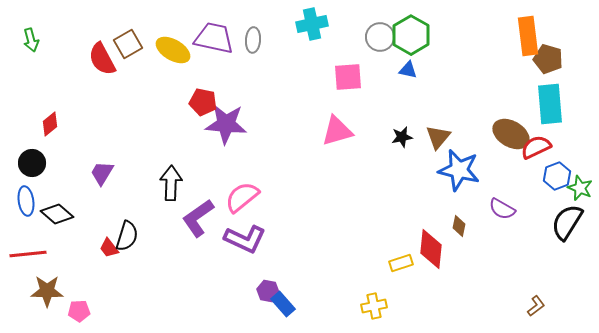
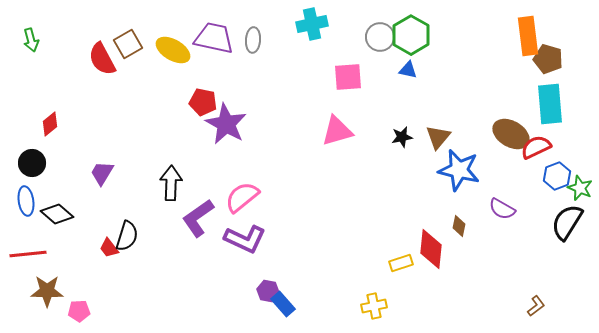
purple star at (226, 124): rotated 24 degrees clockwise
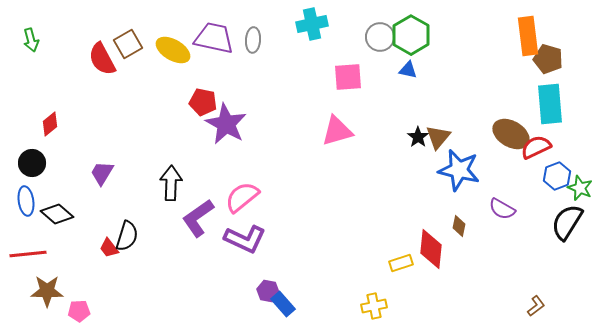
black star at (402, 137): moved 16 px right; rotated 25 degrees counterclockwise
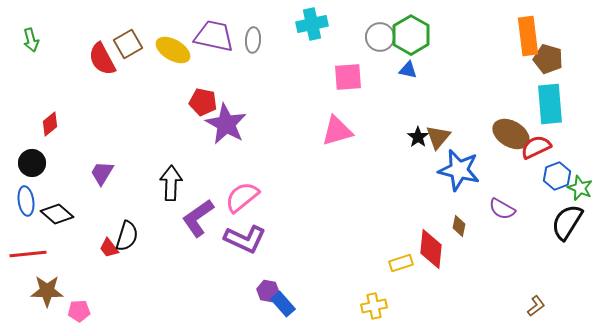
purple trapezoid at (214, 38): moved 2 px up
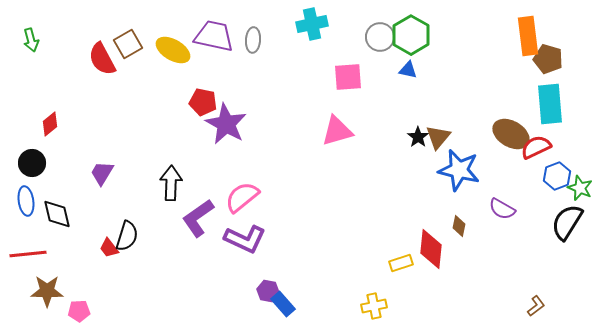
black diamond at (57, 214): rotated 36 degrees clockwise
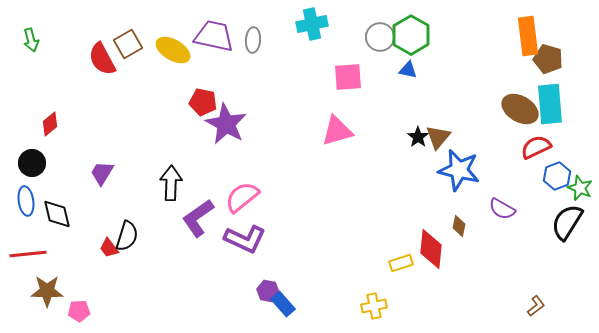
brown ellipse at (511, 134): moved 9 px right, 25 px up
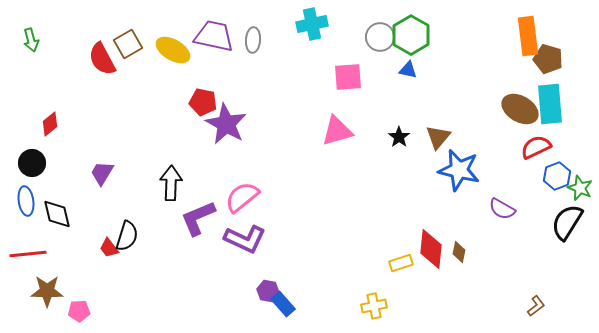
black star at (418, 137): moved 19 px left
purple L-shape at (198, 218): rotated 12 degrees clockwise
brown diamond at (459, 226): moved 26 px down
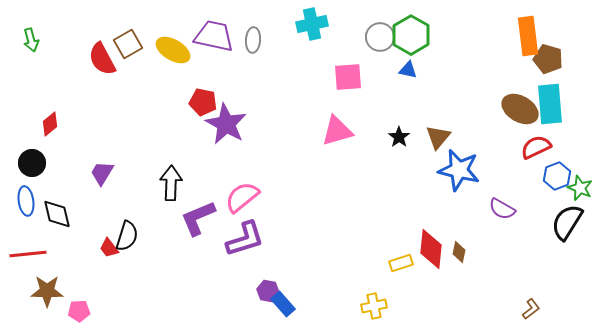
purple L-shape at (245, 239): rotated 42 degrees counterclockwise
brown L-shape at (536, 306): moved 5 px left, 3 px down
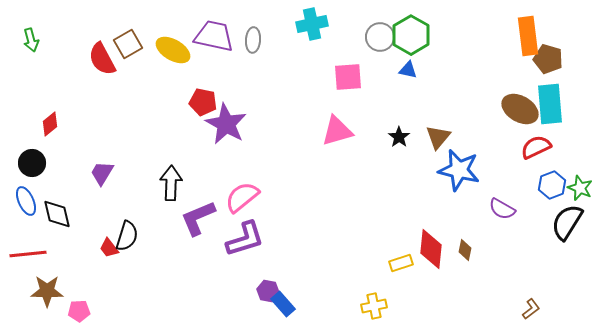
blue hexagon at (557, 176): moved 5 px left, 9 px down
blue ellipse at (26, 201): rotated 16 degrees counterclockwise
brown diamond at (459, 252): moved 6 px right, 2 px up
